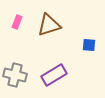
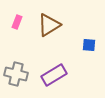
brown triangle: rotated 15 degrees counterclockwise
gray cross: moved 1 px right, 1 px up
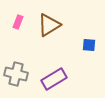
pink rectangle: moved 1 px right
purple rectangle: moved 4 px down
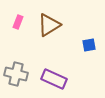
blue square: rotated 16 degrees counterclockwise
purple rectangle: rotated 55 degrees clockwise
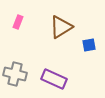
brown triangle: moved 12 px right, 2 px down
gray cross: moved 1 px left
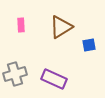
pink rectangle: moved 3 px right, 3 px down; rotated 24 degrees counterclockwise
gray cross: rotated 30 degrees counterclockwise
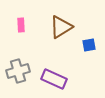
gray cross: moved 3 px right, 3 px up
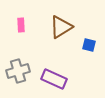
blue square: rotated 24 degrees clockwise
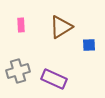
blue square: rotated 16 degrees counterclockwise
